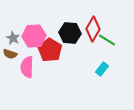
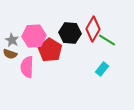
gray star: moved 1 px left, 2 px down
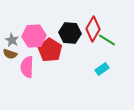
cyan rectangle: rotated 16 degrees clockwise
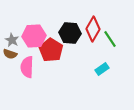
green line: moved 3 px right, 1 px up; rotated 24 degrees clockwise
red pentagon: moved 1 px right
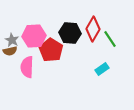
brown semicircle: moved 3 px up; rotated 32 degrees counterclockwise
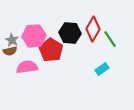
pink semicircle: rotated 80 degrees clockwise
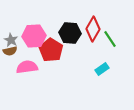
gray star: moved 1 px left
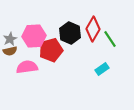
black hexagon: rotated 20 degrees clockwise
gray star: moved 1 px left, 1 px up; rotated 16 degrees clockwise
red pentagon: rotated 25 degrees clockwise
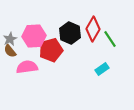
brown semicircle: rotated 64 degrees clockwise
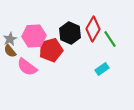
pink semicircle: rotated 135 degrees counterclockwise
